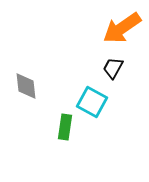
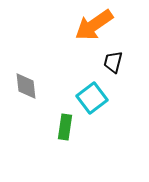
orange arrow: moved 28 px left, 3 px up
black trapezoid: moved 6 px up; rotated 15 degrees counterclockwise
cyan square: moved 4 px up; rotated 24 degrees clockwise
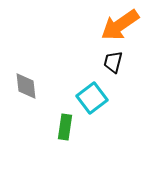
orange arrow: moved 26 px right
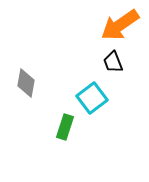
black trapezoid: rotated 35 degrees counterclockwise
gray diamond: moved 3 px up; rotated 16 degrees clockwise
green rectangle: rotated 10 degrees clockwise
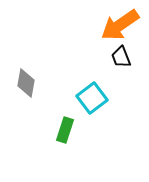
black trapezoid: moved 8 px right, 5 px up
green rectangle: moved 3 px down
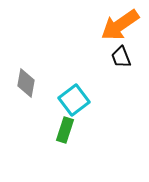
cyan square: moved 18 px left, 2 px down
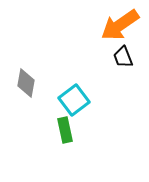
black trapezoid: moved 2 px right
green rectangle: rotated 30 degrees counterclockwise
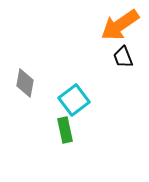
gray diamond: moved 1 px left
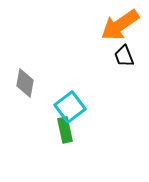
black trapezoid: moved 1 px right, 1 px up
cyan square: moved 4 px left, 7 px down
